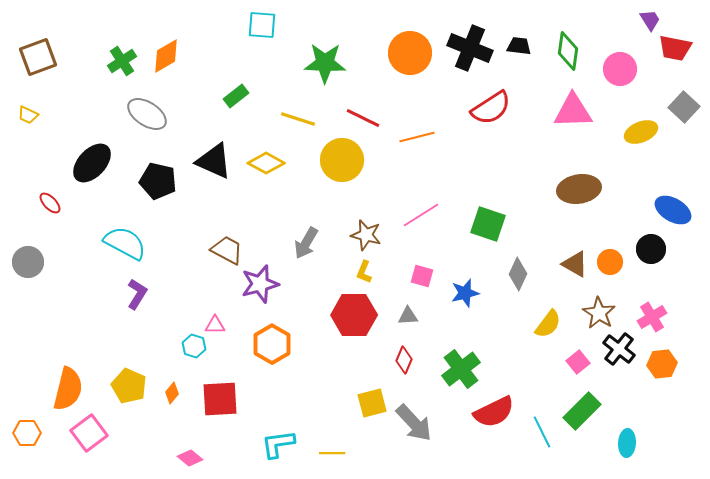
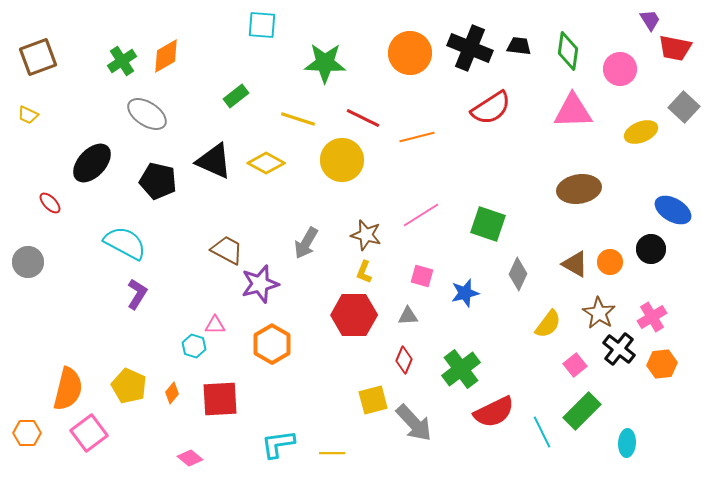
pink square at (578, 362): moved 3 px left, 3 px down
yellow square at (372, 403): moved 1 px right, 3 px up
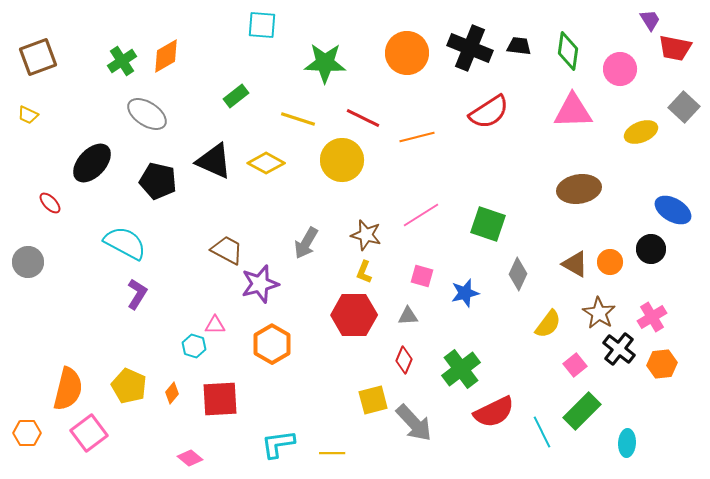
orange circle at (410, 53): moved 3 px left
red semicircle at (491, 108): moved 2 px left, 4 px down
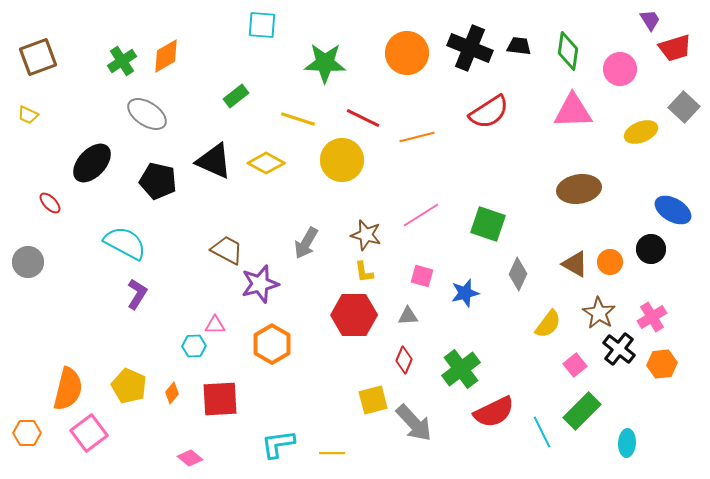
red trapezoid at (675, 48): rotated 28 degrees counterclockwise
yellow L-shape at (364, 272): rotated 30 degrees counterclockwise
cyan hexagon at (194, 346): rotated 20 degrees counterclockwise
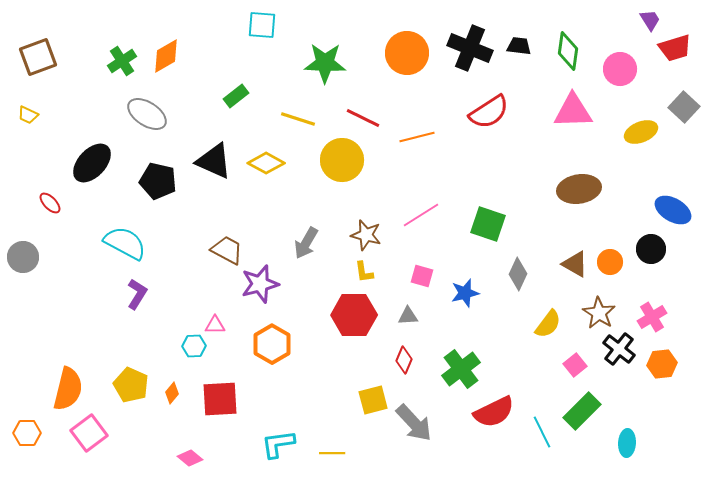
gray circle at (28, 262): moved 5 px left, 5 px up
yellow pentagon at (129, 386): moved 2 px right, 1 px up
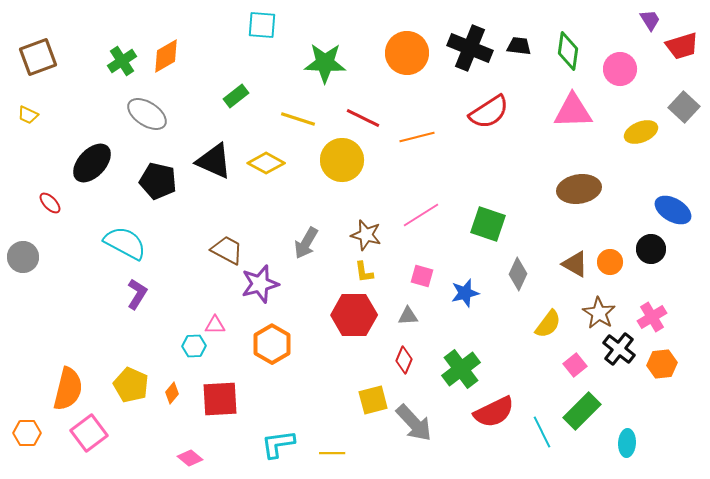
red trapezoid at (675, 48): moved 7 px right, 2 px up
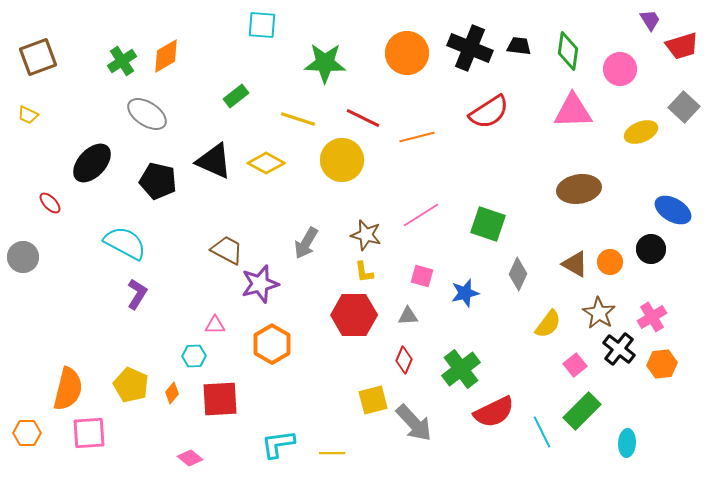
cyan hexagon at (194, 346): moved 10 px down
pink square at (89, 433): rotated 33 degrees clockwise
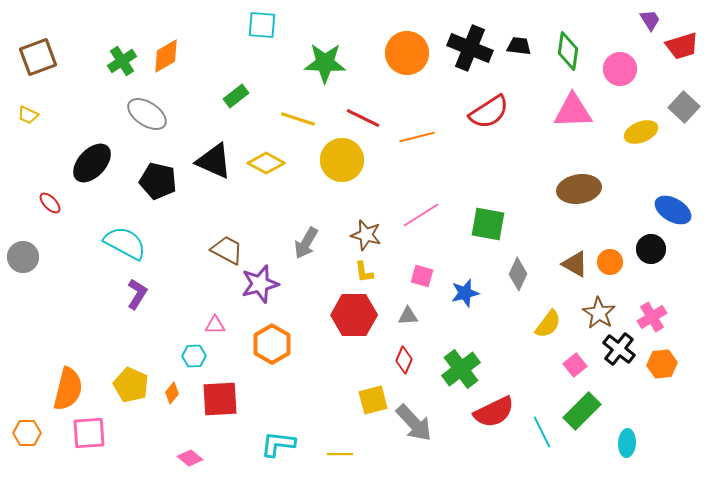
green square at (488, 224): rotated 9 degrees counterclockwise
cyan L-shape at (278, 444): rotated 15 degrees clockwise
yellow line at (332, 453): moved 8 px right, 1 px down
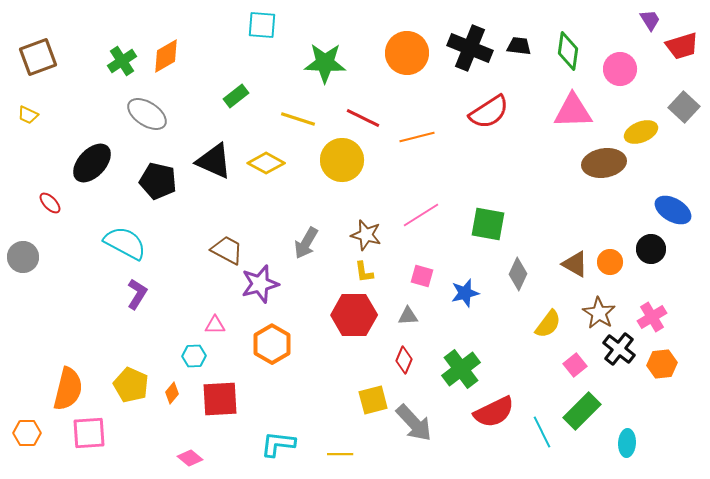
brown ellipse at (579, 189): moved 25 px right, 26 px up
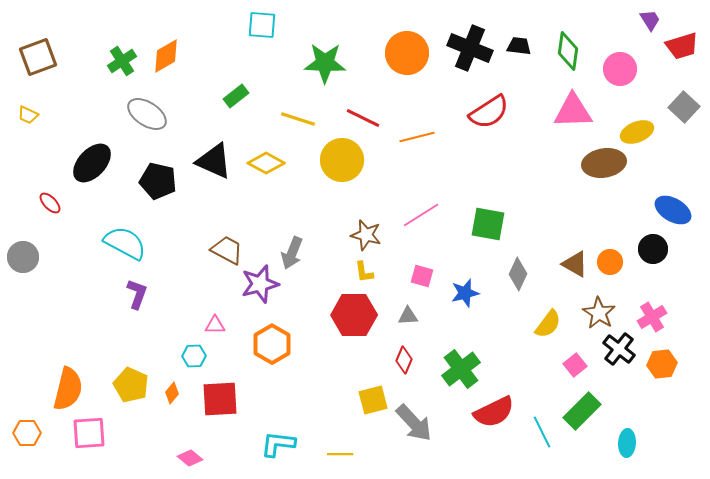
yellow ellipse at (641, 132): moved 4 px left
gray arrow at (306, 243): moved 14 px left, 10 px down; rotated 8 degrees counterclockwise
black circle at (651, 249): moved 2 px right
purple L-shape at (137, 294): rotated 12 degrees counterclockwise
